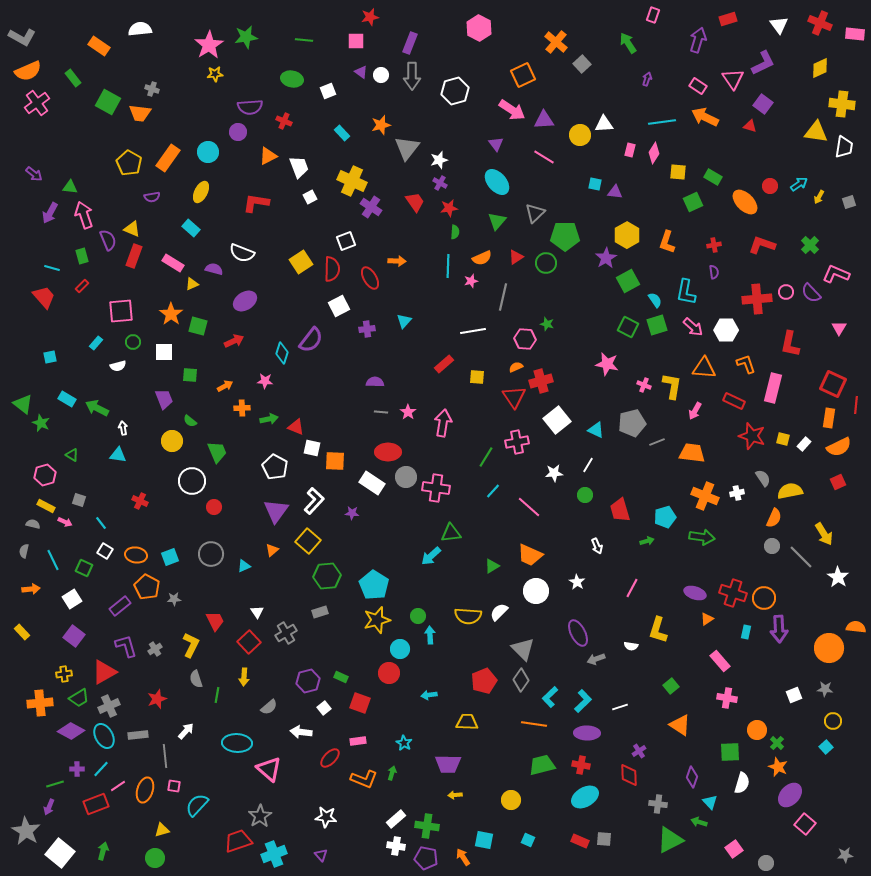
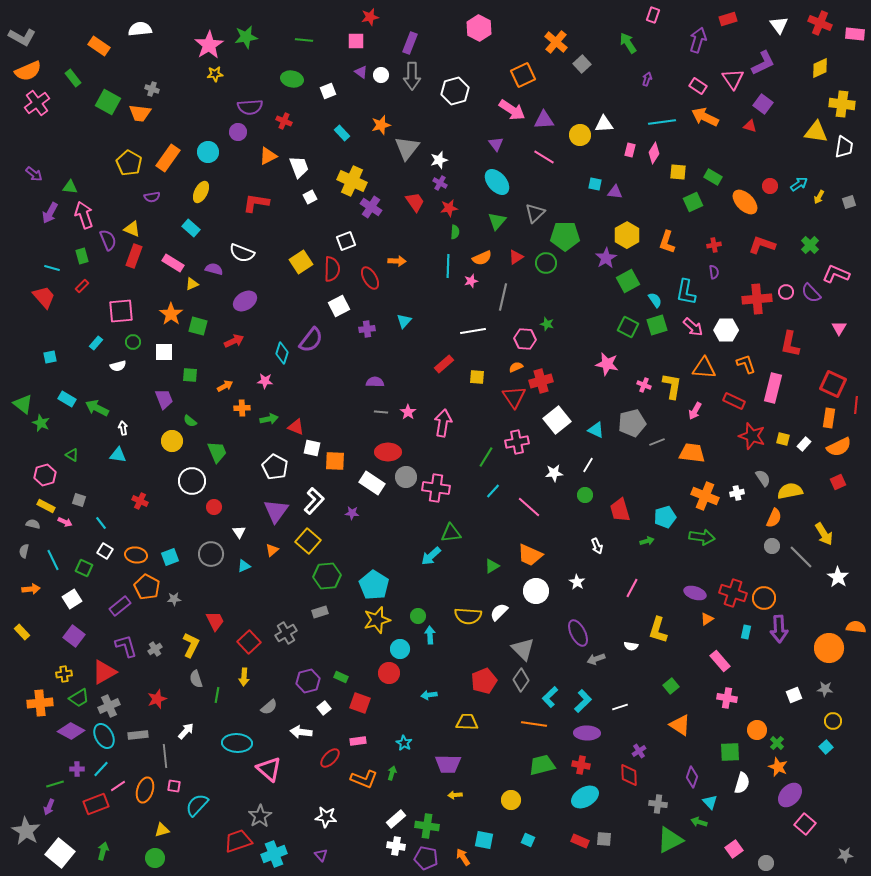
white triangle at (257, 612): moved 18 px left, 80 px up
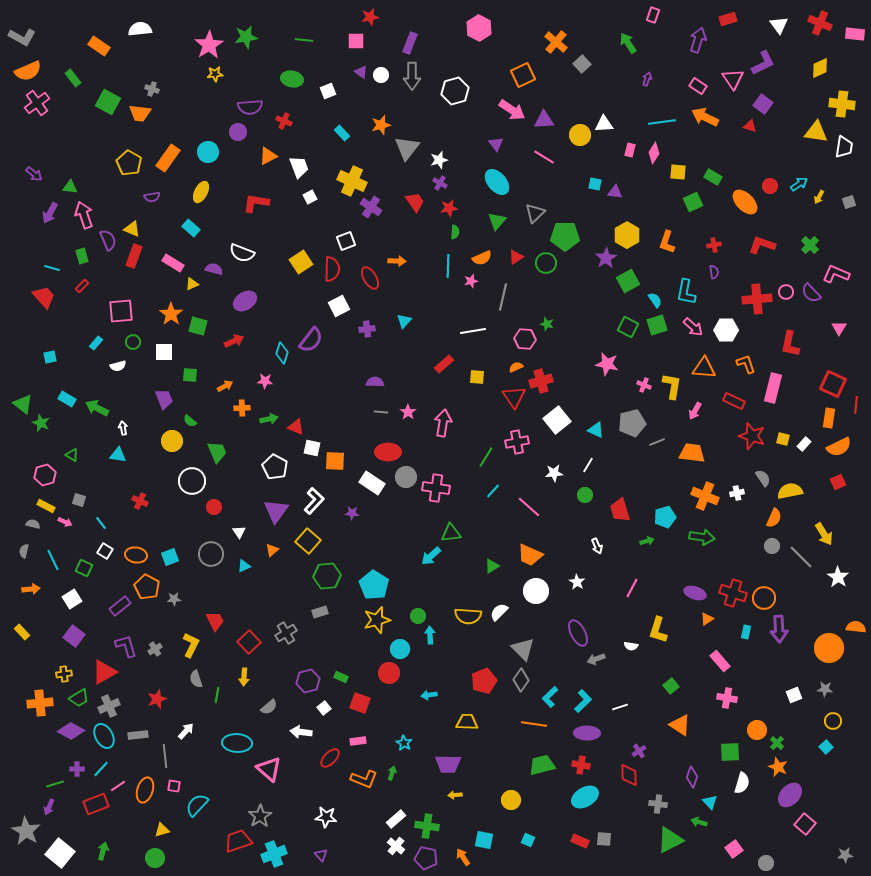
white cross at (396, 846): rotated 30 degrees clockwise
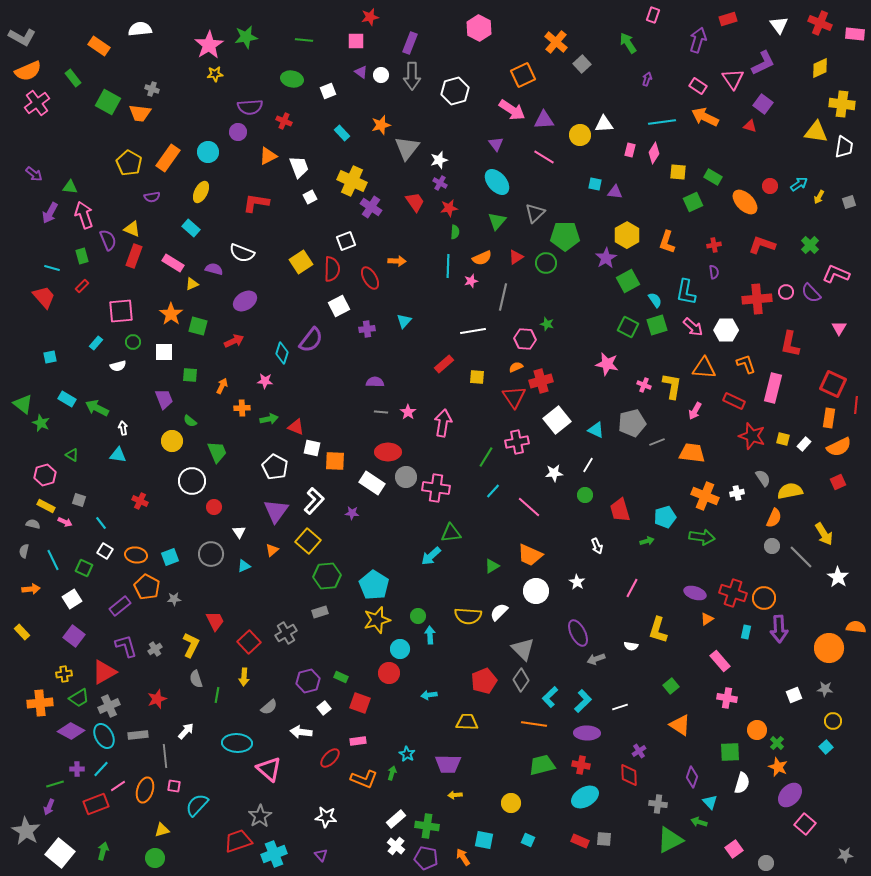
orange arrow at (225, 386): moved 3 px left; rotated 35 degrees counterclockwise
cyan star at (404, 743): moved 3 px right, 11 px down
yellow circle at (511, 800): moved 3 px down
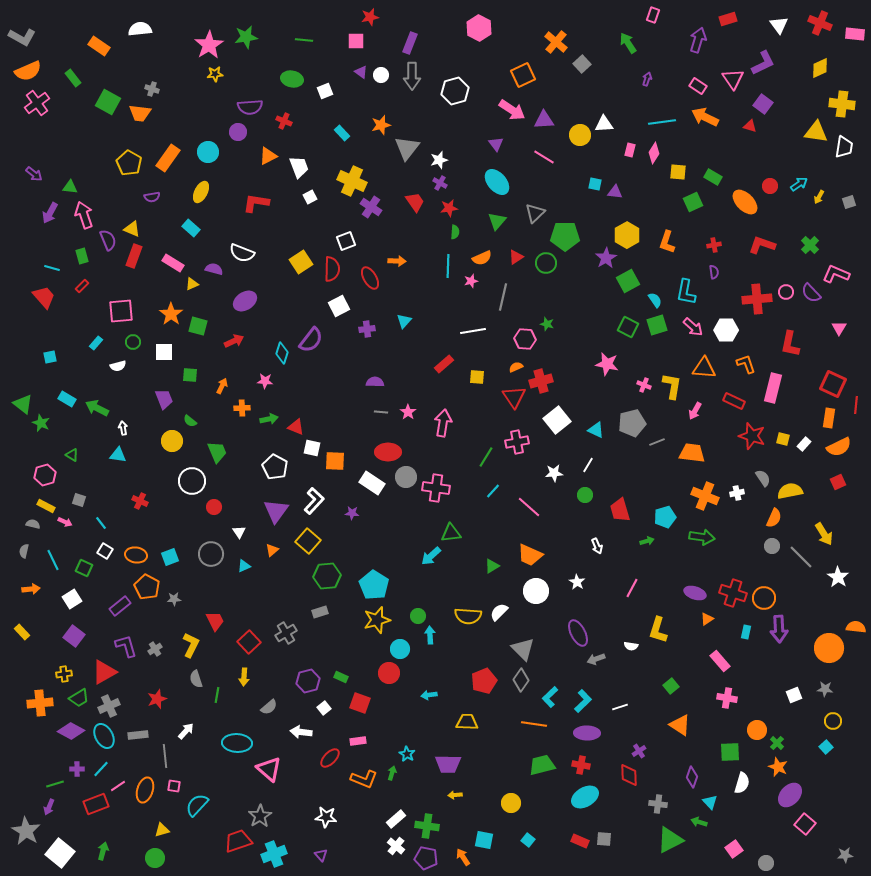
white square at (328, 91): moved 3 px left
cyan square at (528, 840): rotated 16 degrees clockwise
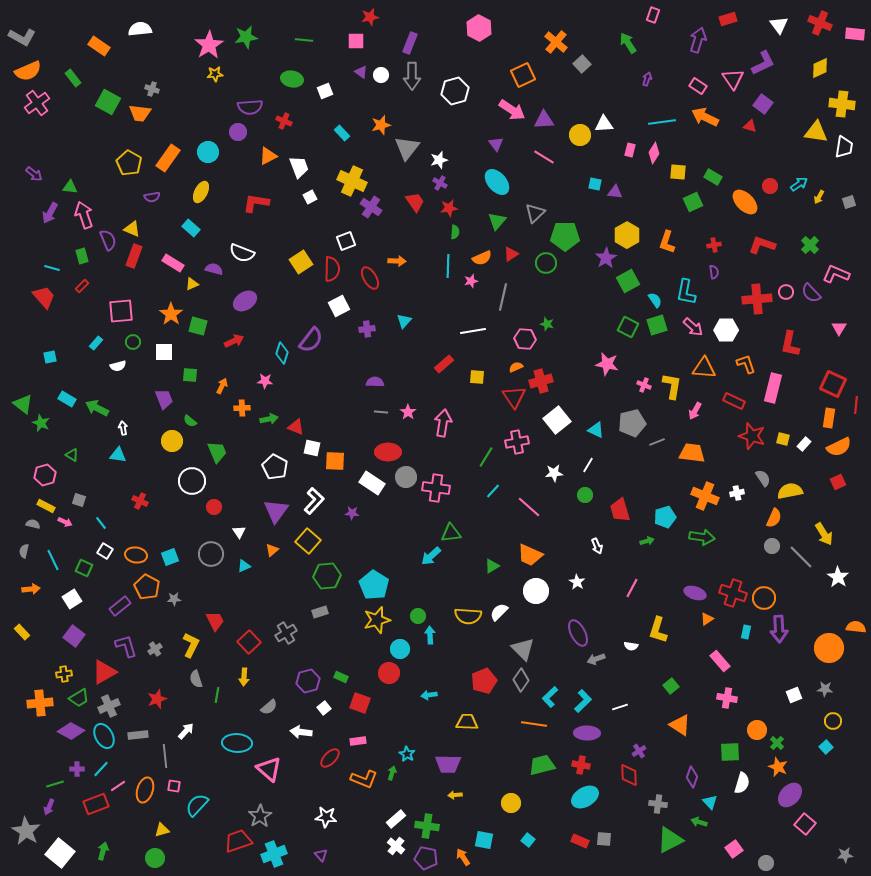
red triangle at (516, 257): moved 5 px left, 3 px up
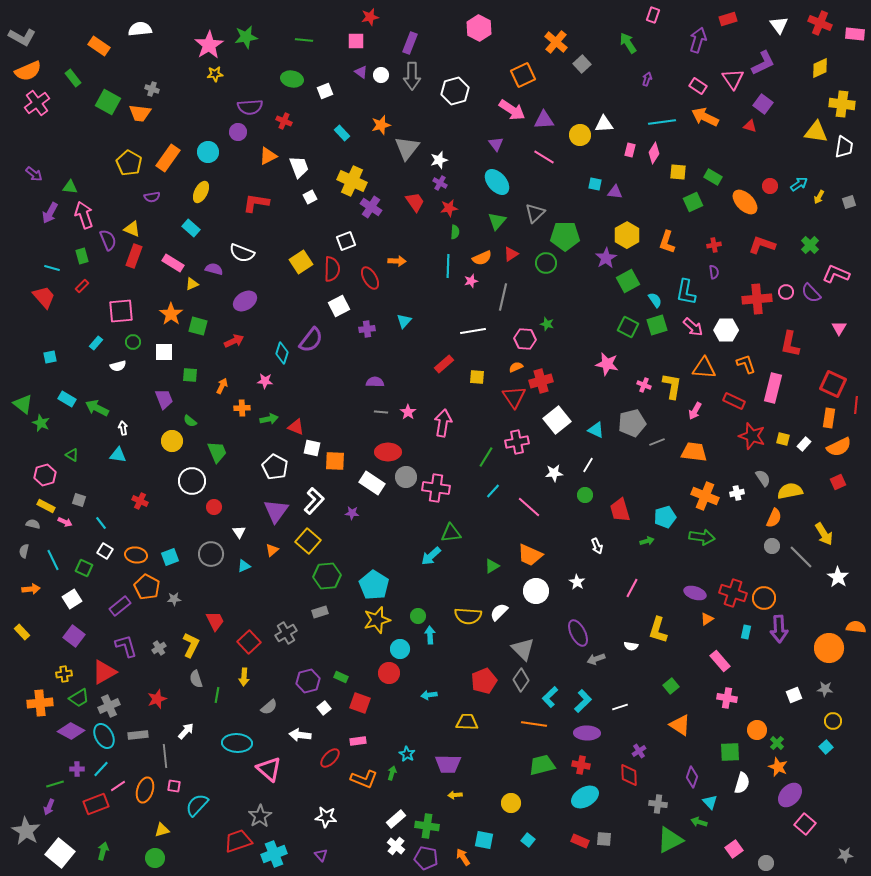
orange trapezoid at (692, 453): moved 2 px right, 1 px up
gray cross at (155, 649): moved 4 px right, 1 px up
white arrow at (301, 732): moved 1 px left, 3 px down
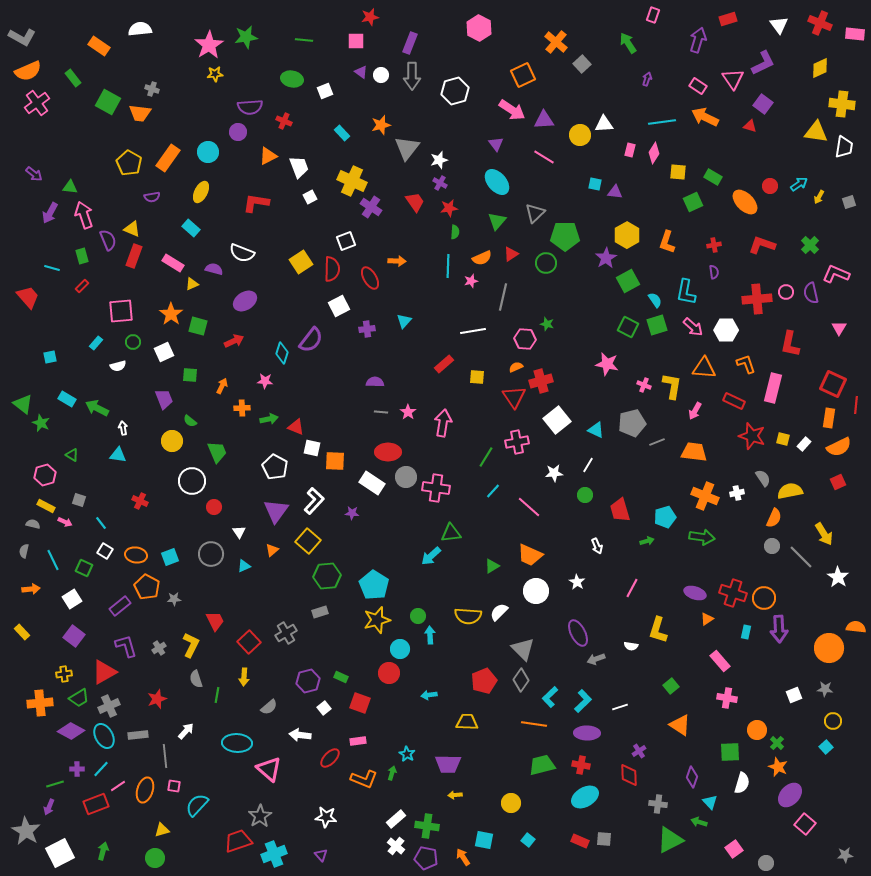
purple semicircle at (811, 293): rotated 30 degrees clockwise
red trapezoid at (44, 297): moved 16 px left
white square at (164, 352): rotated 24 degrees counterclockwise
white square at (60, 853): rotated 24 degrees clockwise
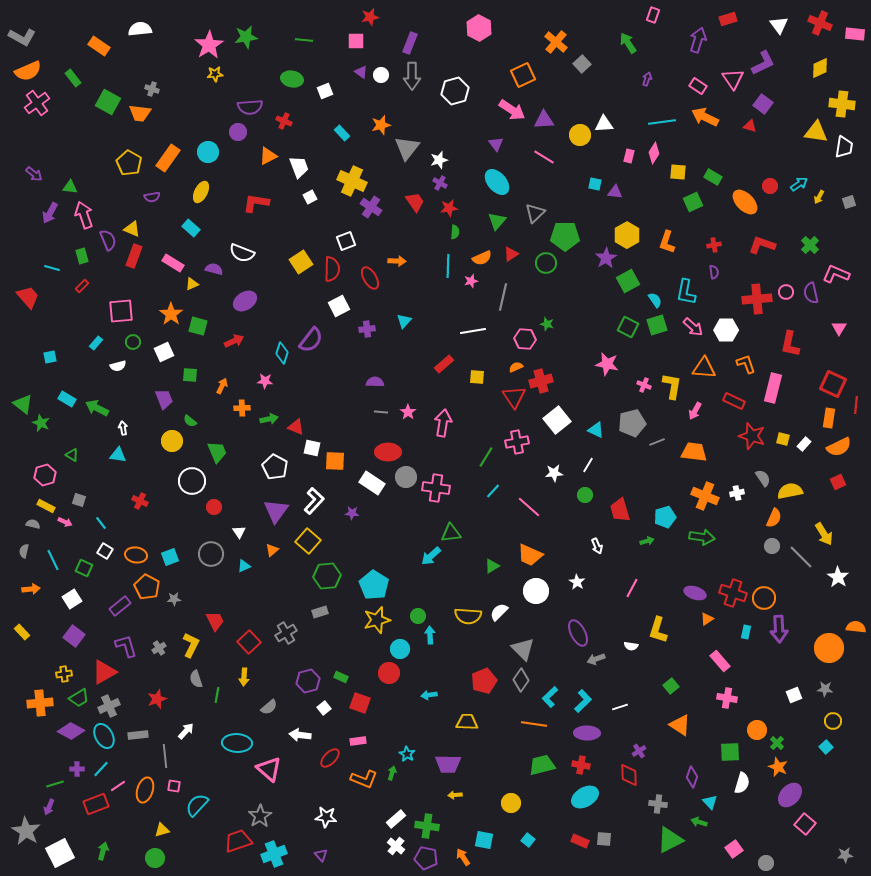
pink rectangle at (630, 150): moved 1 px left, 6 px down
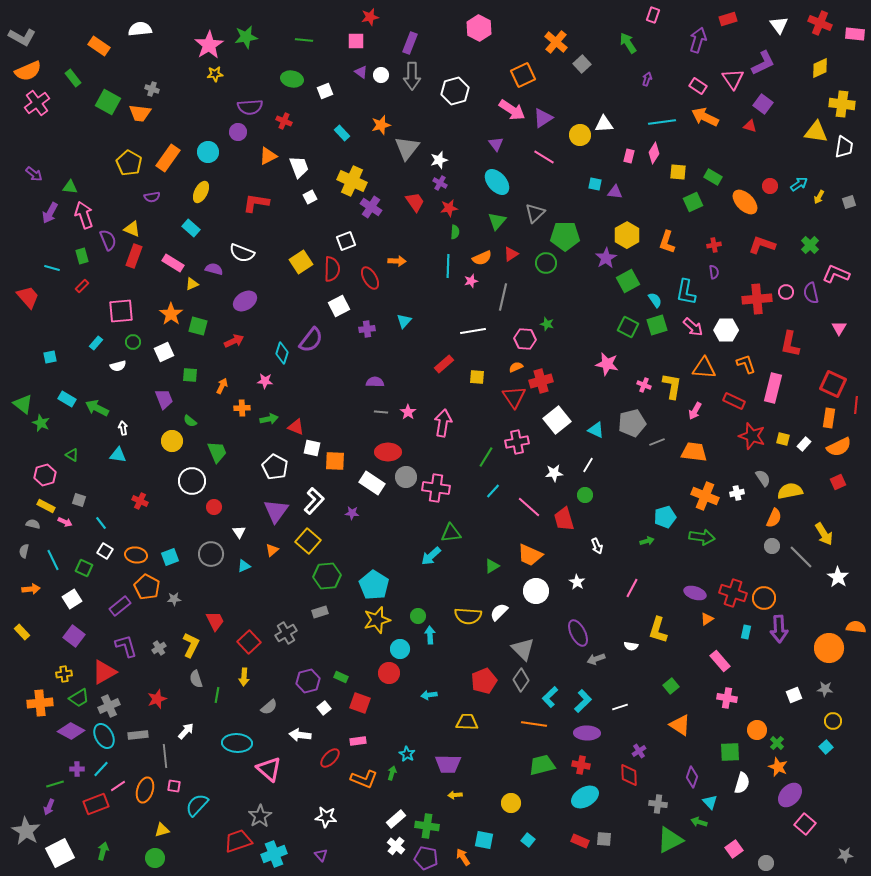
purple triangle at (544, 120): moved 1 px left, 2 px up; rotated 30 degrees counterclockwise
red trapezoid at (620, 510): moved 56 px left, 9 px down
